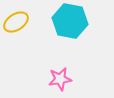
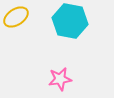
yellow ellipse: moved 5 px up
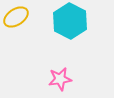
cyan hexagon: rotated 16 degrees clockwise
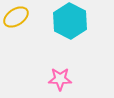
pink star: rotated 10 degrees clockwise
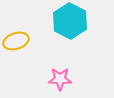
yellow ellipse: moved 24 px down; rotated 15 degrees clockwise
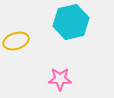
cyan hexagon: moved 1 px right, 1 px down; rotated 20 degrees clockwise
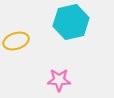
pink star: moved 1 px left, 1 px down
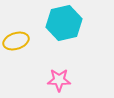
cyan hexagon: moved 7 px left, 1 px down
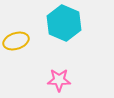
cyan hexagon: rotated 24 degrees counterclockwise
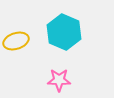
cyan hexagon: moved 9 px down
